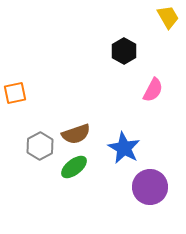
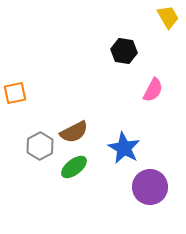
black hexagon: rotated 20 degrees counterclockwise
brown semicircle: moved 2 px left, 2 px up; rotated 8 degrees counterclockwise
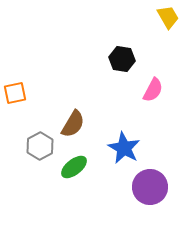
black hexagon: moved 2 px left, 8 px down
brown semicircle: moved 1 px left, 8 px up; rotated 32 degrees counterclockwise
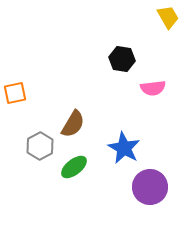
pink semicircle: moved 2 px up; rotated 55 degrees clockwise
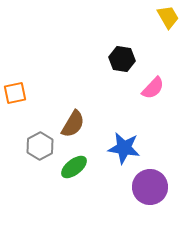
pink semicircle: rotated 40 degrees counterclockwise
blue star: rotated 20 degrees counterclockwise
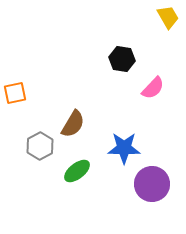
blue star: rotated 8 degrees counterclockwise
green ellipse: moved 3 px right, 4 px down
purple circle: moved 2 px right, 3 px up
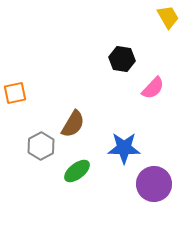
gray hexagon: moved 1 px right
purple circle: moved 2 px right
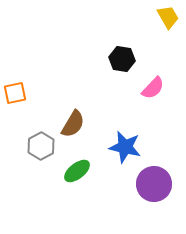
blue star: moved 1 px right, 1 px up; rotated 12 degrees clockwise
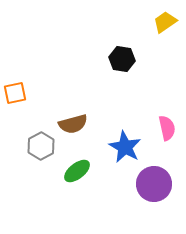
yellow trapezoid: moved 3 px left, 5 px down; rotated 95 degrees counterclockwise
pink semicircle: moved 14 px right, 40 px down; rotated 55 degrees counterclockwise
brown semicircle: rotated 44 degrees clockwise
blue star: rotated 16 degrees clockwise
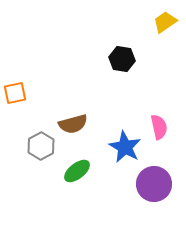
pink semicircle: moved 8 px left, 1 px up
